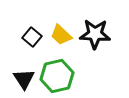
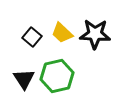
yellow trapezoid: moved 1 px right, 2 px up
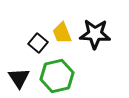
yellow trapezoid: rotated 25 degrees clockwise
black square: moved 6 px right, 6 px down
black triangle: moved 5 px left, 1 px up
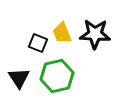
black square: rotated 18 degrees counterclockwise
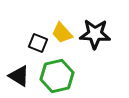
yellow trapezoid: rotated 20 degrees counterclockwise
black triangle: moved 2 px up; rotated 25 degrees counterclockwise
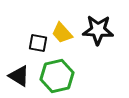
black star: moved 3 px right, 4 px up
black square: rotated 12 degrees counterclockwise
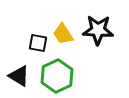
yellow trapezoid: moved 1 px right, 1 px down; rotated 10 degrees clockwise
green hexagon: rotated 12 degrees counterclockwise
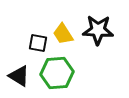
green hexagon: moved 3 px up; rotated 20 degrees clockwise
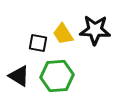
black star: moved 3 px left
green hexagon: moved 3 px down
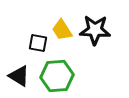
yellow trapezoid: moved 1 px left, 4 px up
